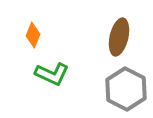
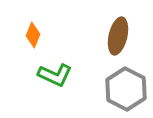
brown ellipse: moved 1 px left, 1 px up
green L-shape: moved 3 px right, 1 px down
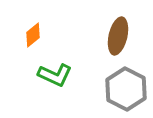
orange diamond: rotated 30 degrees clockwise
